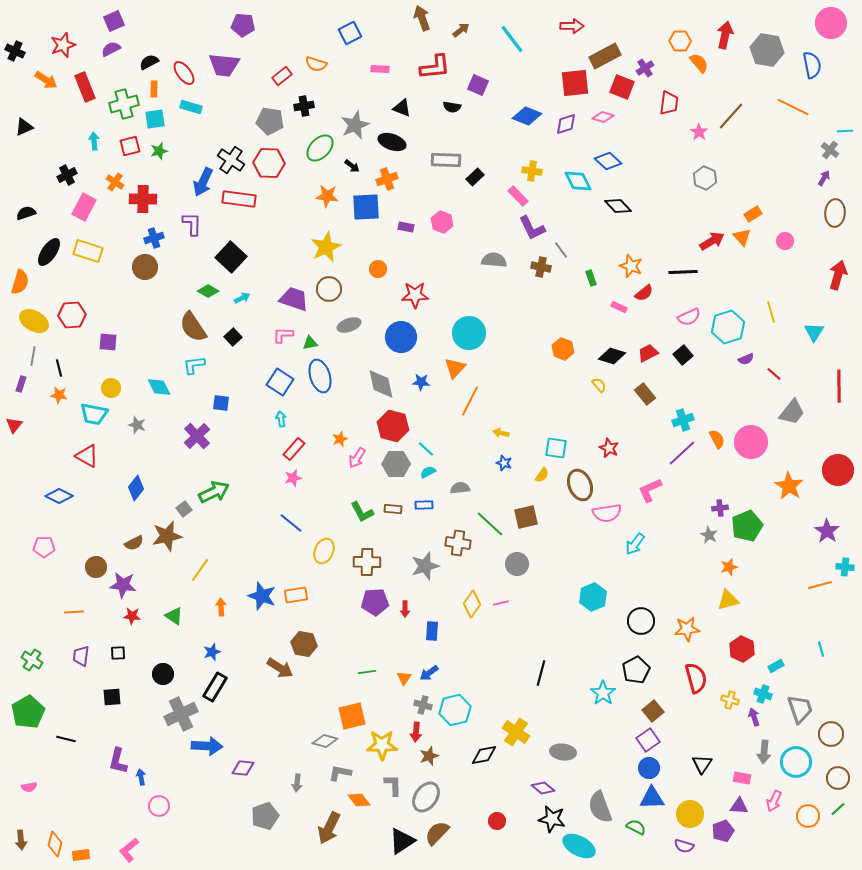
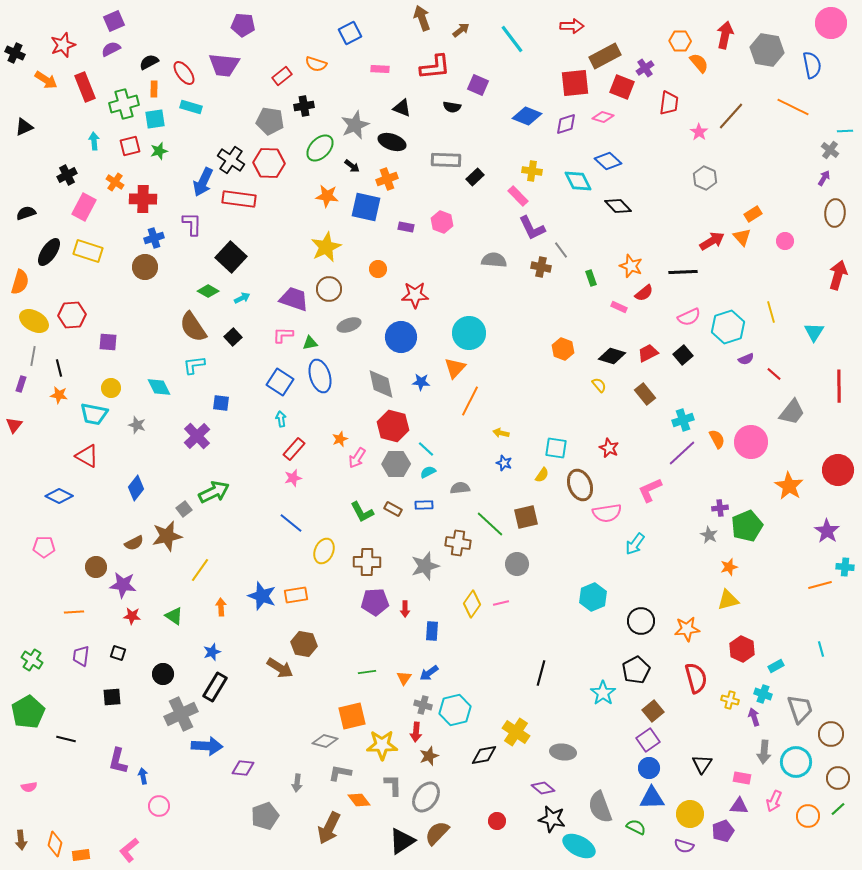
black cross at (15, 51): moved 2 px down
blue square at (366, 207): rotated 16 degrees clockwise
brown rectangle at (393, 509): rotated 24 degrees clockwise
black square at (118, 653): rotated 21 degrees clockwise
blue arrow at (141, 777): moved 2 px right, 1 px up
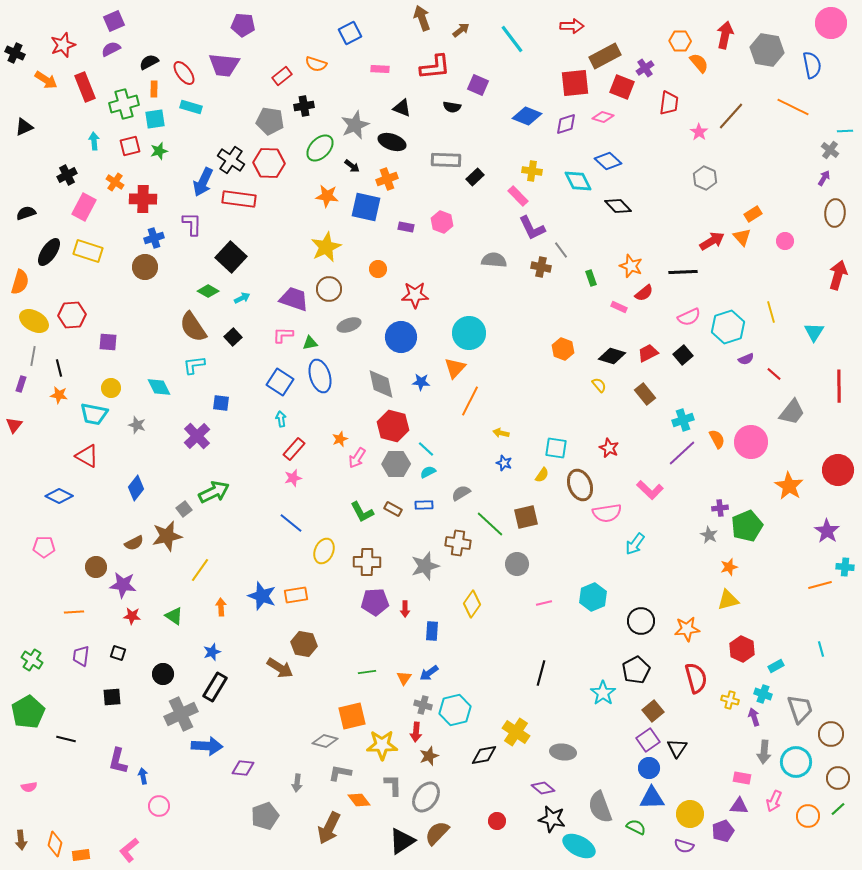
gray semicircle at (460, 488): moved 1 px right, 5 px down; rotated 24 degrees counterclockwise
pink L-shape at (650, 490): rotated 112 degrees counterclockwise
pink line at (501, 603): moved 43 px right
black triangle at (702, 764): moved 25 px left, 16 px up
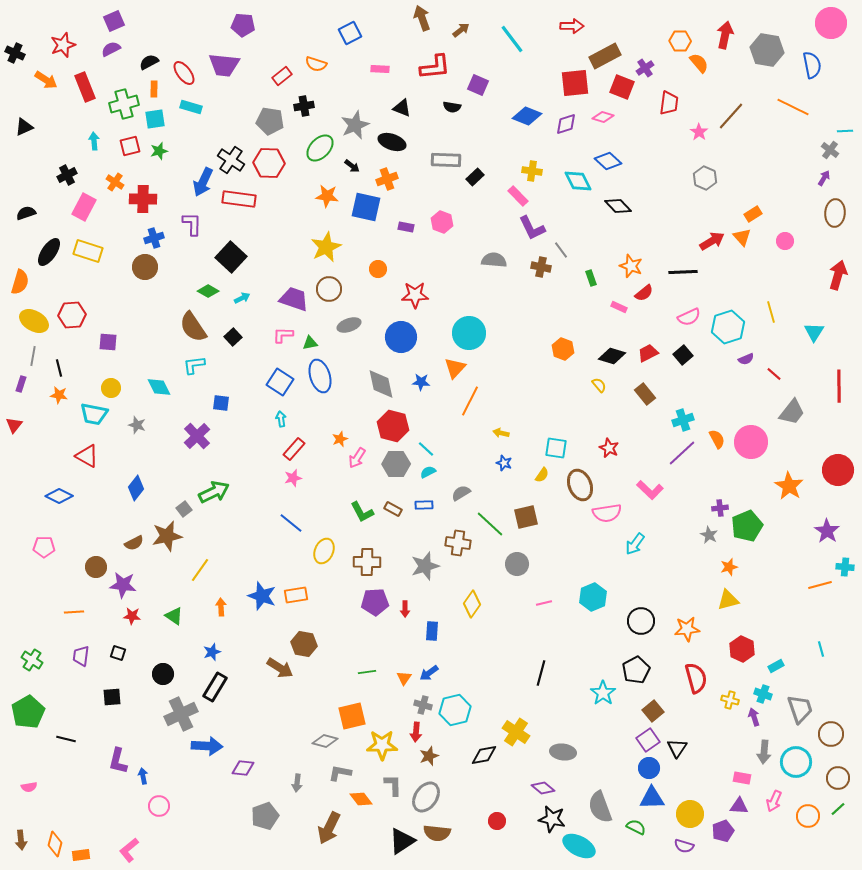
orange diamond at (359, 800): moved 2 px right, 1 px up
brown semicircle at (437, 833): rotated 128 degrees counterclockwise
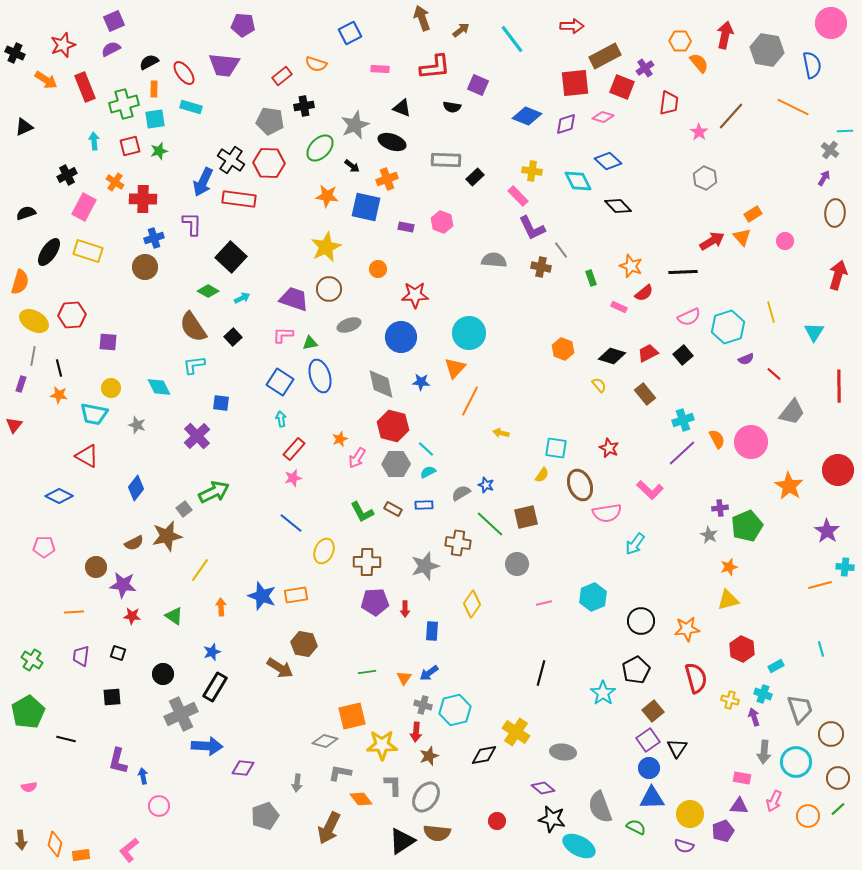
blue star at (504, 463): moved 18 px left, 22 px down
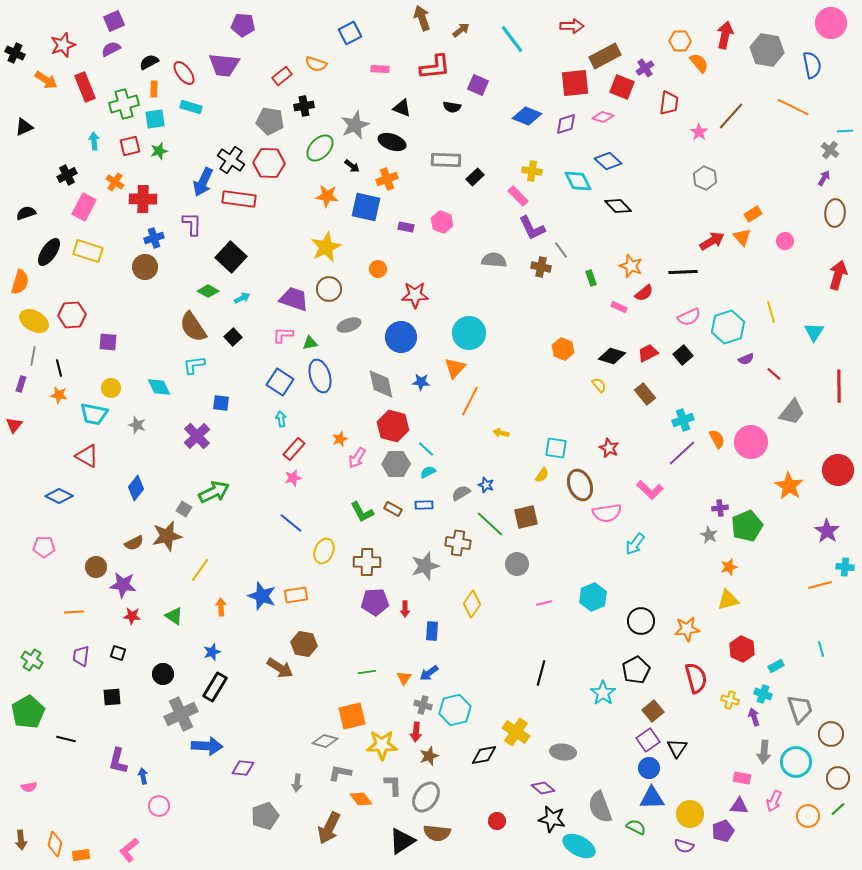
gray square at (184, 509): rotated 21 degrees counterclockwise
